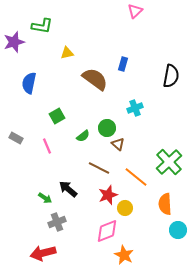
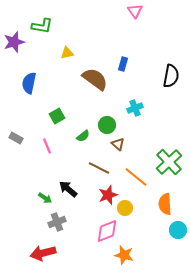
pink triangle: rotated 21 degrees counterclockwise
green circle: moved 3 px up
orange star: rotated 12 degrees counterclockwise
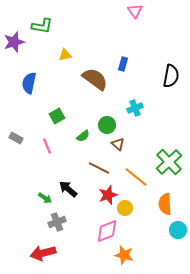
yellow triangle: moved 2 px left, 2 px down
